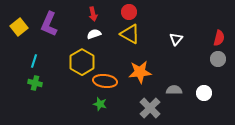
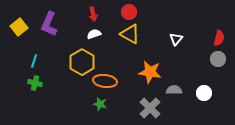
orange star: moved 10 px right; rotated 15 degrees clockwise
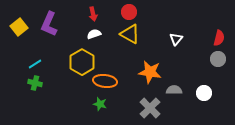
cyan line: moved 1 px right, 3 px down; rotated 40 degrees clockwise
